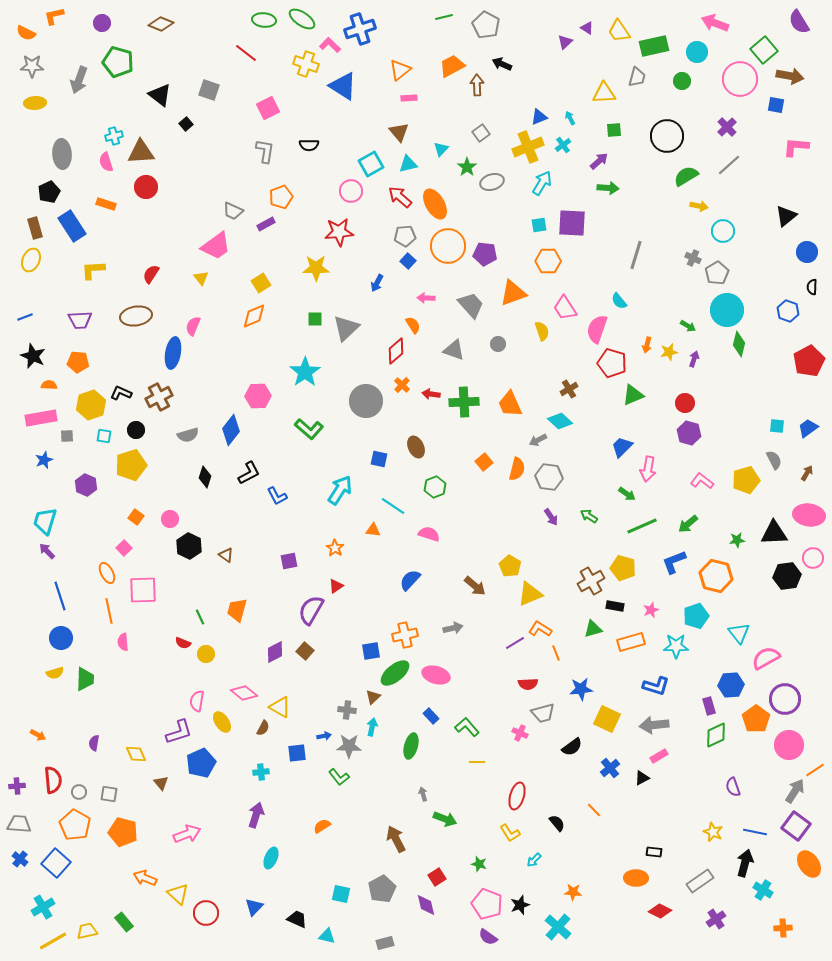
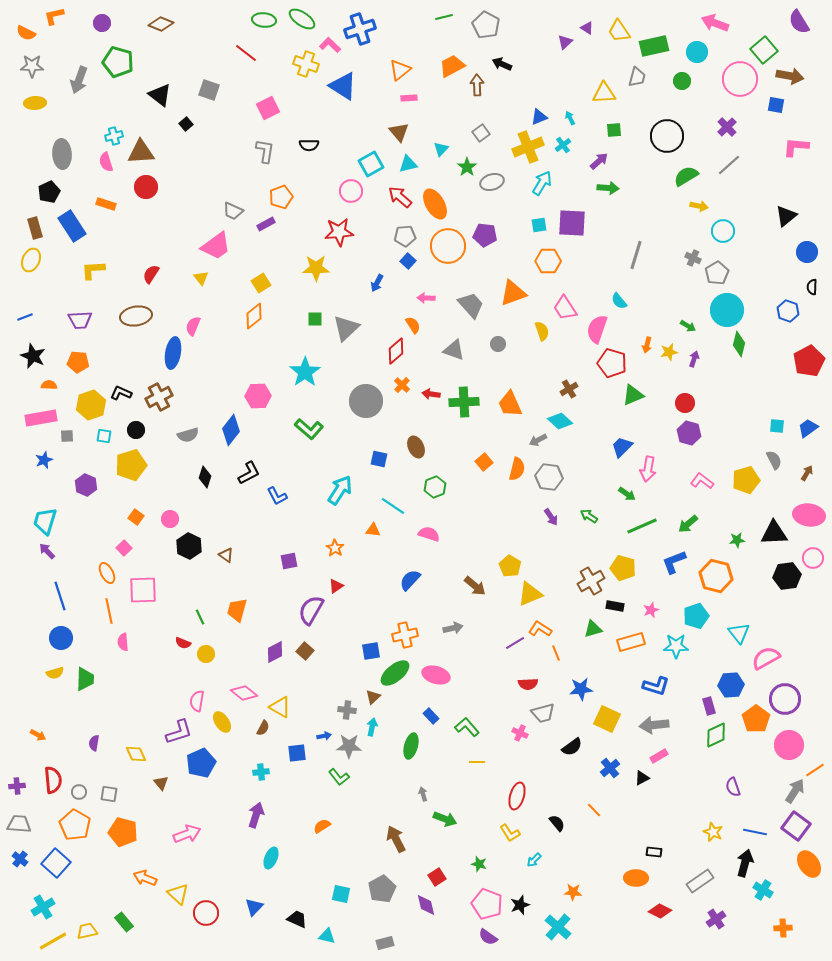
purple pentagon at (485, 254): moved 19 px up
orange diamond at (254, 316): rotated 16 degrees counterclockwise
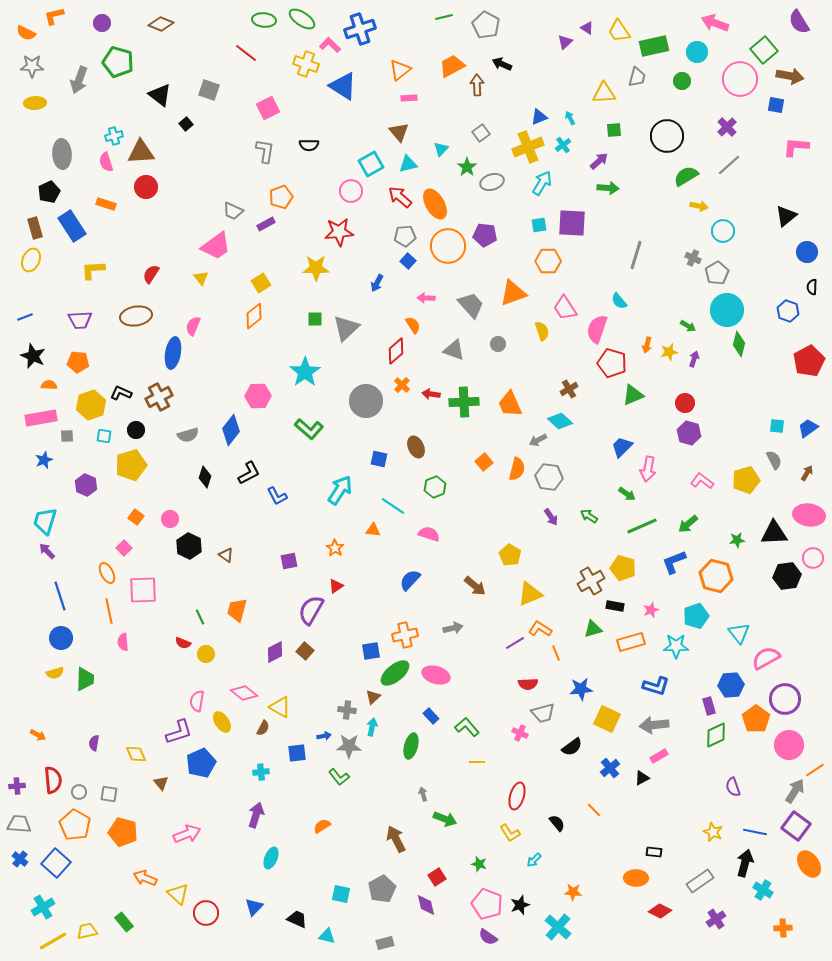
yellow pentagon at (510, 566): moved 11 px up
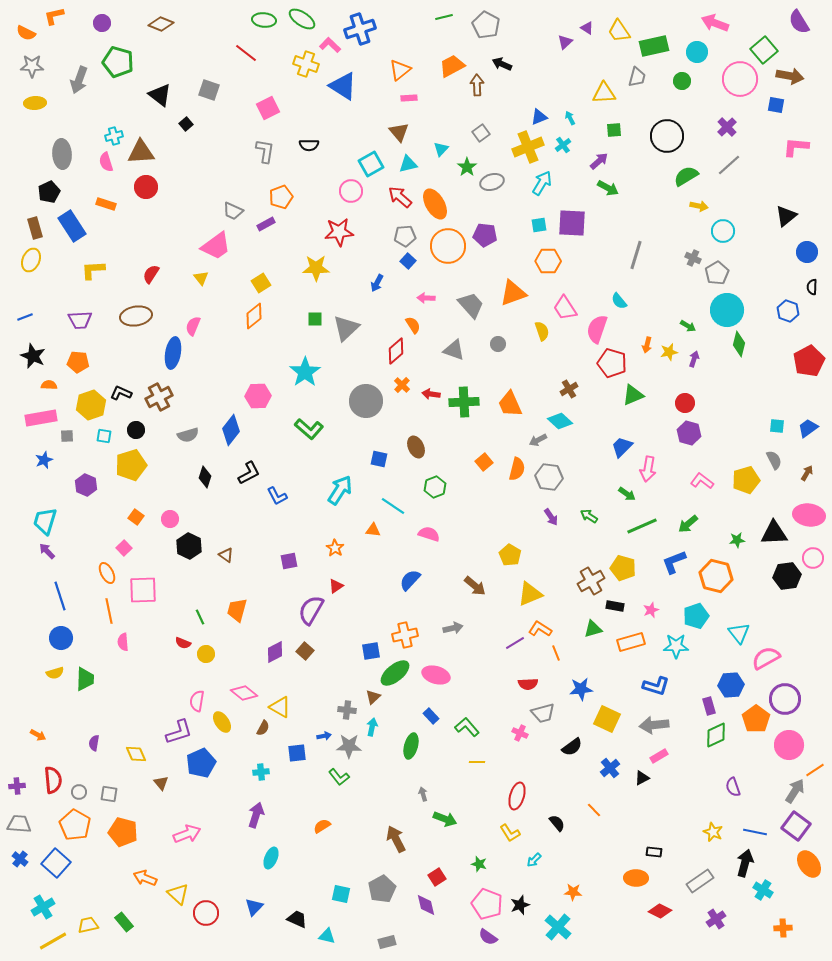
green arrow at (608, 188): rotated 25 degrees clockwise
yellow trapezoid at (87, 931): moved 1 px right, 6 px up
gray rectangle at (385, 943): moved 2 px right, 1 px up
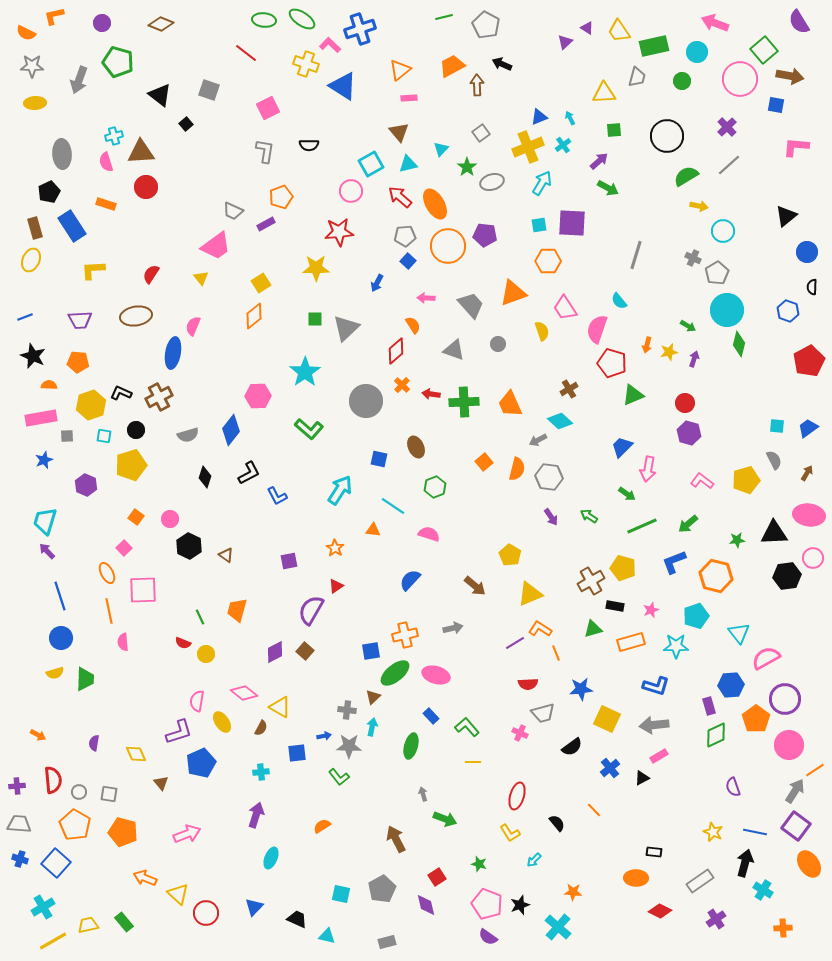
brown semicircle at (263, 728): moved 2 px left
yellow line at (477, 762): moved 4 px left
blue cross at (20, 859): rotated 21 degrees counterclockwise
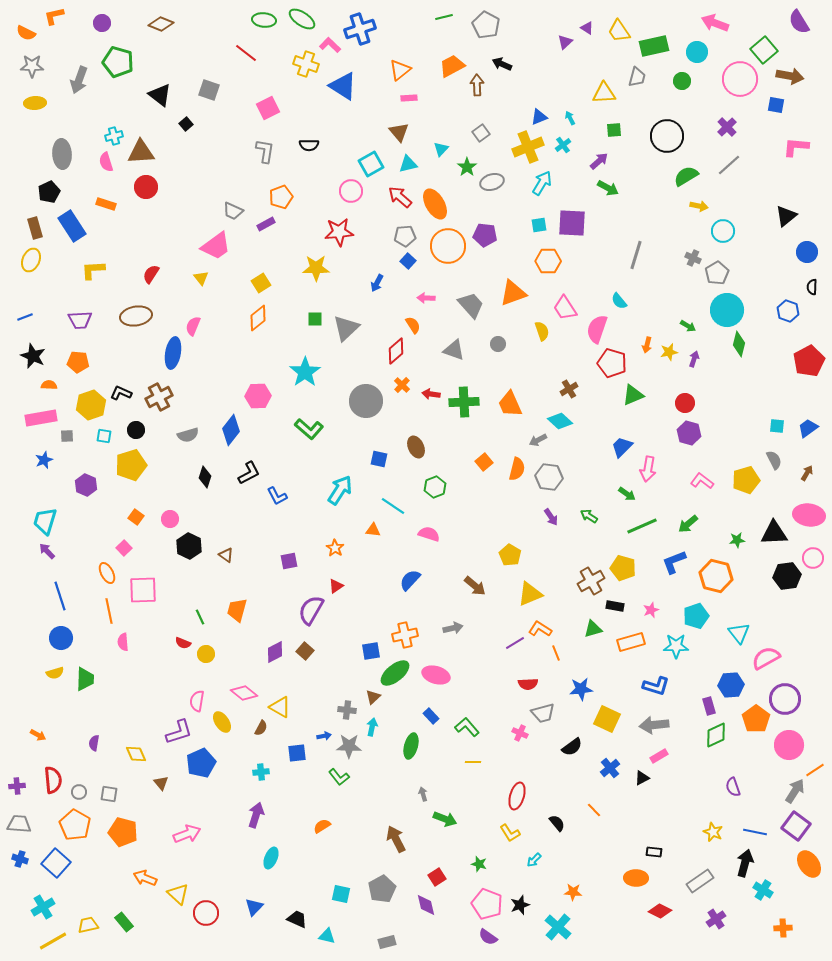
orange diamond at (254, 316): moved 4 px right, 2 px down
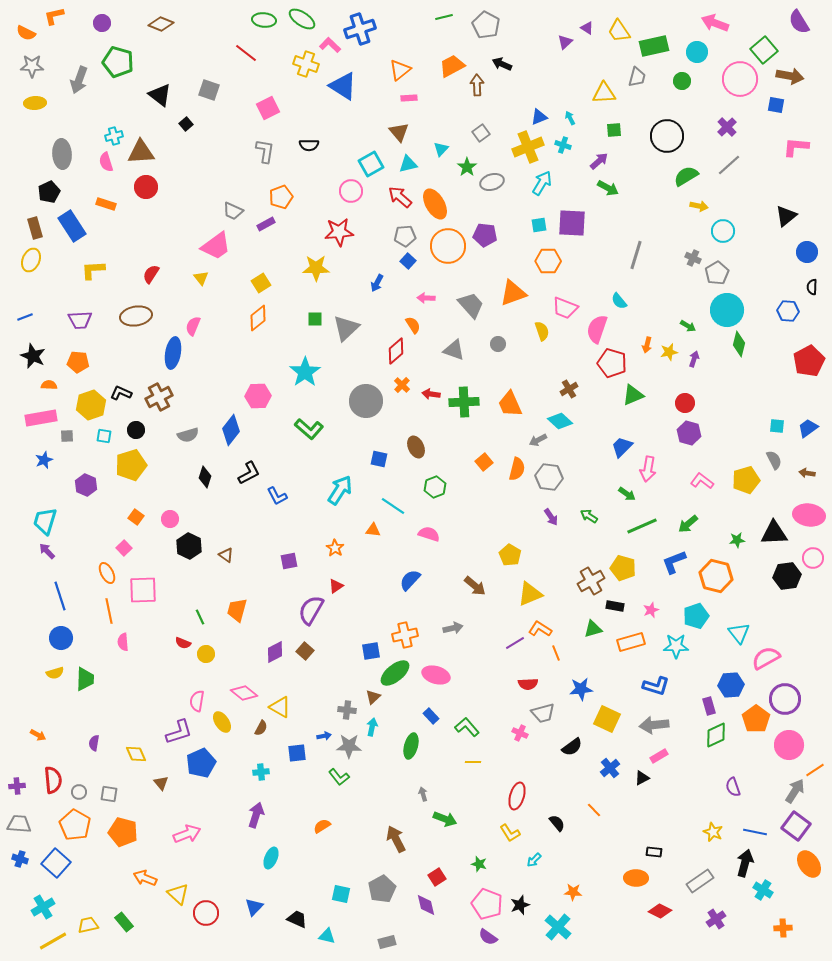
cyan cross at (563, 145): rotated 35 degrees counterclockwise
pink trapezoid at (565, 308): rotated 36 degrees counterclockwise
blue hexagon at (788, 311): rotated 15 degrees counterclockwise
brown arrow at (807, 473): rotated 112 degrees counterclockwise
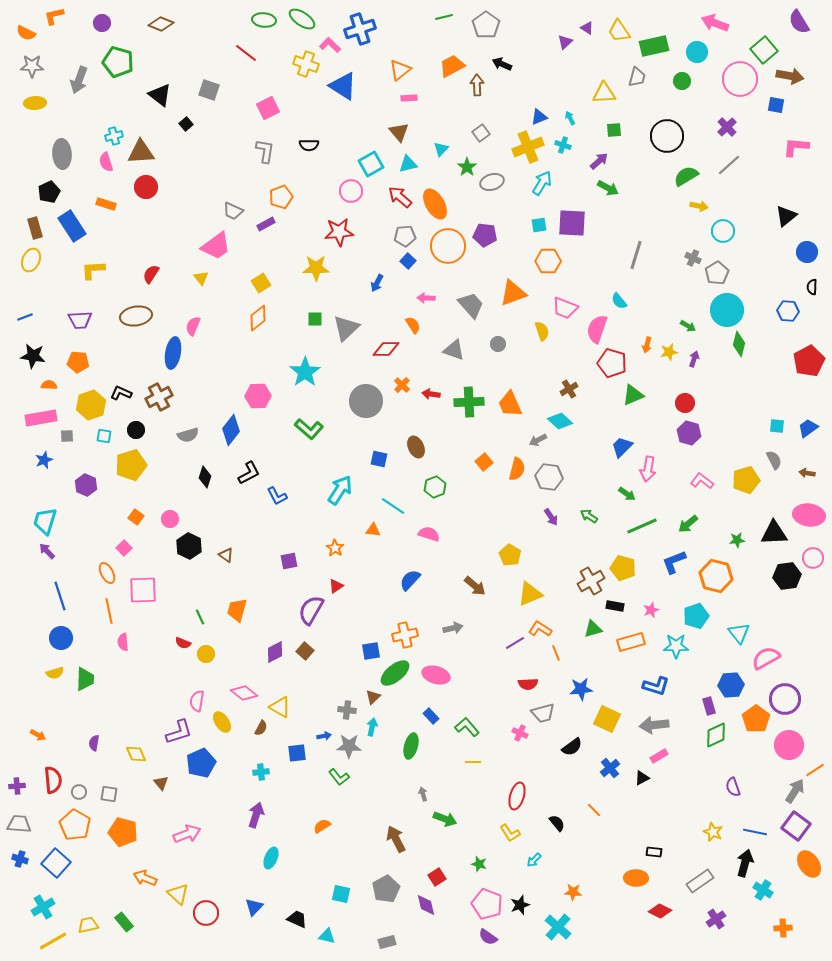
gray pentagon at (486, 25): rotated 8 degrees clockwise
red diamond at (396, 351): moved 10 px left, 2 px up; rotated 40 degrees clockwise
black star at (33, 356): rotated 15 degrees counterclockwise
green cross at (464, 402): moved 5 px right
gray pentagon at (382, 889): moved 4 px right
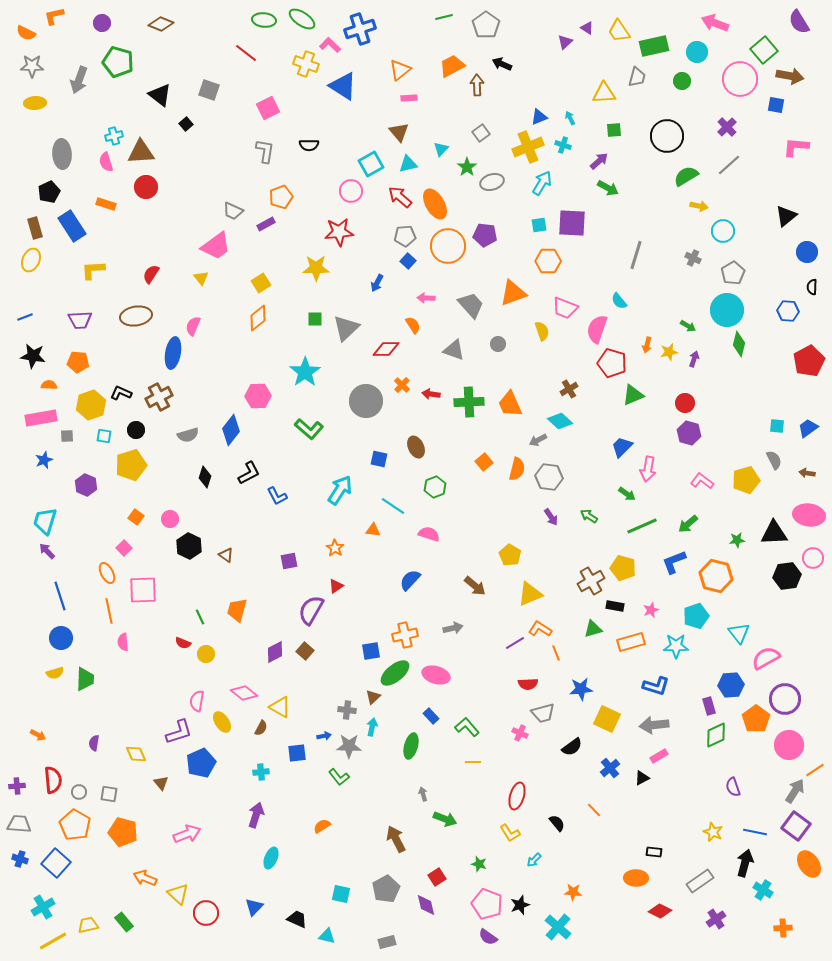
gray pentagon at (717, 273): moved 16 px right
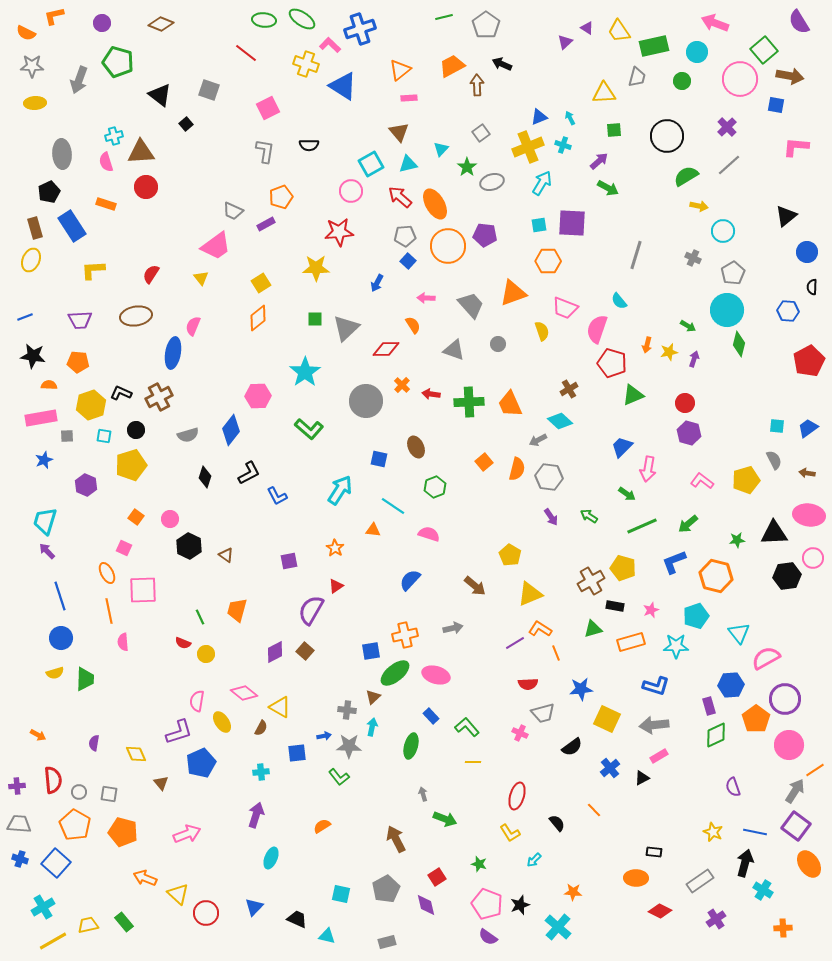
pink square at (124, 548): rotated 21 degrees counterclockwise
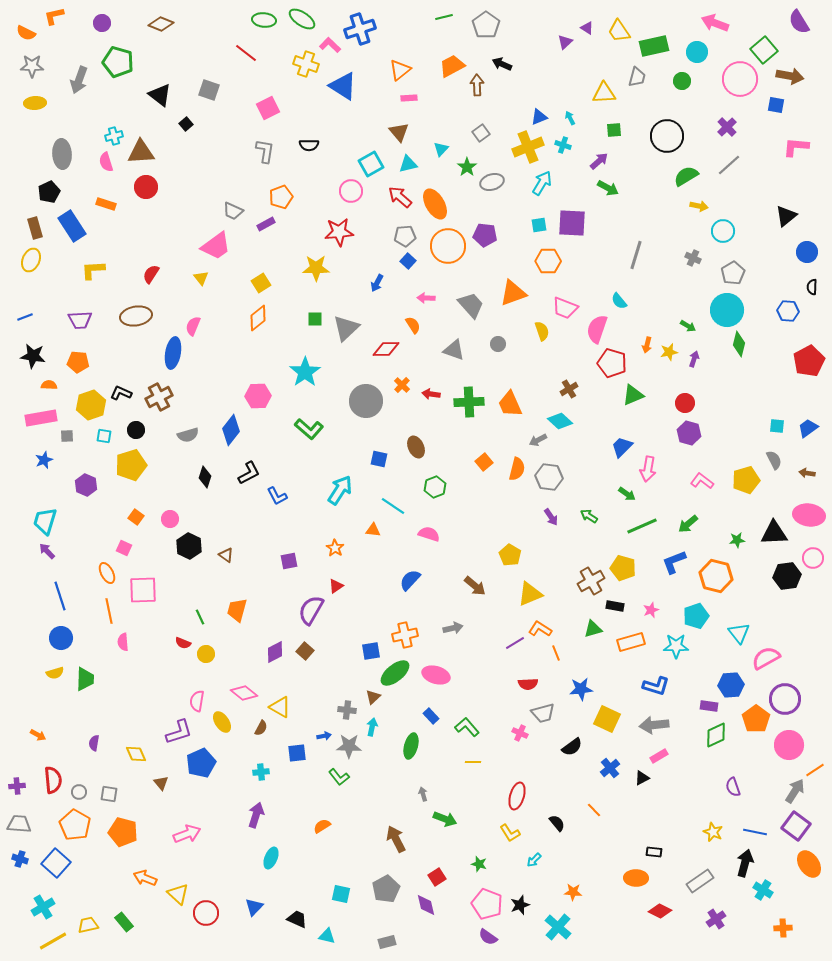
purple rectangle at (709, 706): rotated 66 degrees counterclockwise
